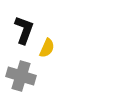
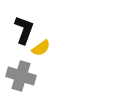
yellow semicircle: moved 6 px left; rotated 30 degrees clockwise
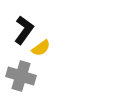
black L-shape: rotated 16 degrees clockwise
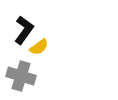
yellow semicircle: moved 2 px left, 1 px up
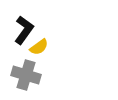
gray cross: moved 5 px right, 1 px up
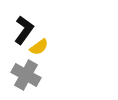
gray cross: rotated 12 degrees clockwise
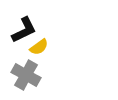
black L-shape: rotated 28 degrees clockwise
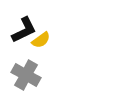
yellow semicircle: moved 2 px right, 7 px up
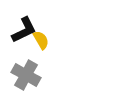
yellow semicircle: rotated 84 degrees counterclockwise
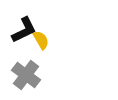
gray cross: rotated 8 degrees clockwise
